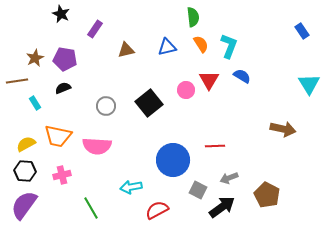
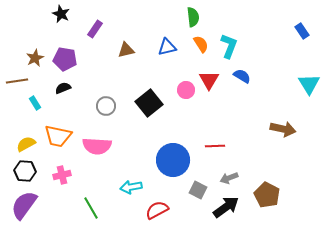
black arrow: moved 4 px right
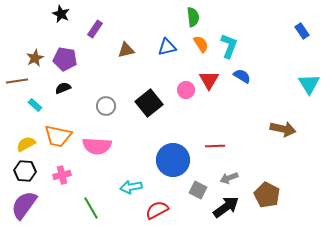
cyan rectangle: moved 2 px down; rotated 16 degrees counterclockwise
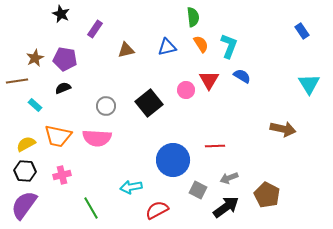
pink semicircle: moved 8 px up
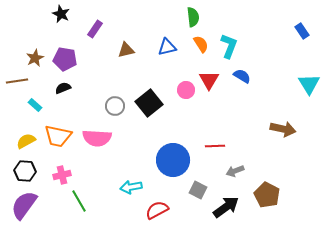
gray circle: moved 9 px right
yellow semicircle: moved 3 px up
gray arrow: moved 6 px right, 7 px up
green line: moved 12 px left, 7 px up
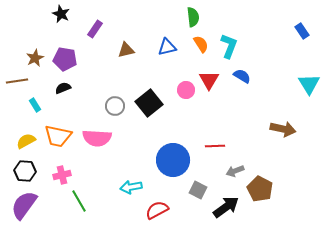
cyan rectangle: rotated 16 degrees clockwise
brown pentagon: moved 7 px left, 6 px up
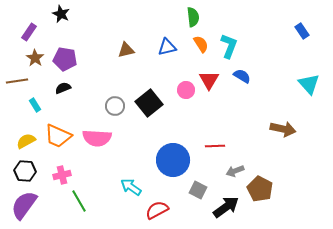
purple rectangle: moved 66 px left, 3 px down
brown star: rotated 12 degrees counterclockwise
cyan triangle: rotated 10 degrees counterclockwise
orange trapezoid: rotated 12 degrees clockwise
cyan arrow: rotated 45 degrees clockwise
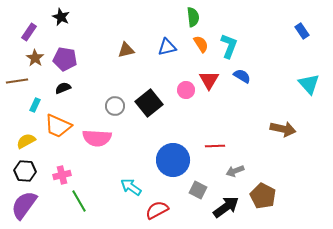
black star: moved 3 px down
cyan rectangle: rotated 56 degrees clockwise
orange trapezoid: moved 10 px up
brown pentagon: moved 3 px right, 7 px down
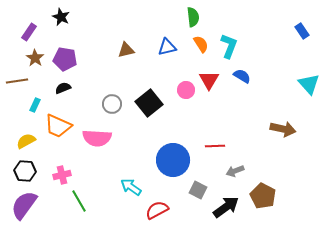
gray circle: moved 3 px left, 2 px up
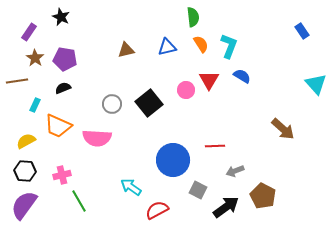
cyan triangle: moved 7 px right
brown arrow: rotated 30 degrees clockwise
